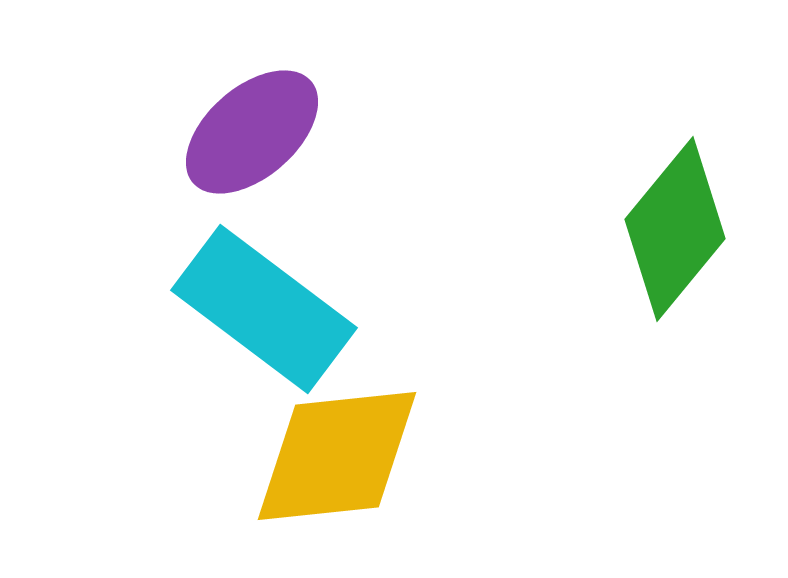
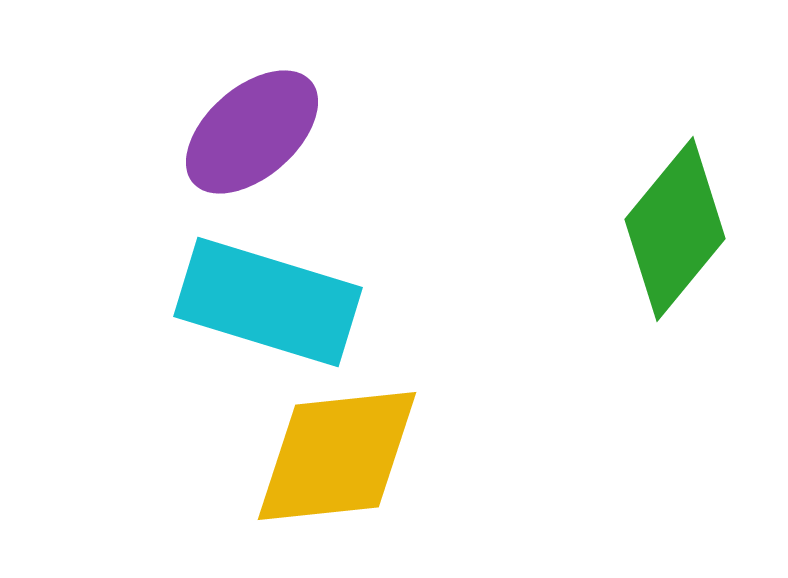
cyan rectangle: moved 4 px right, 7 px up; rotated 20 degrees counterclockwise
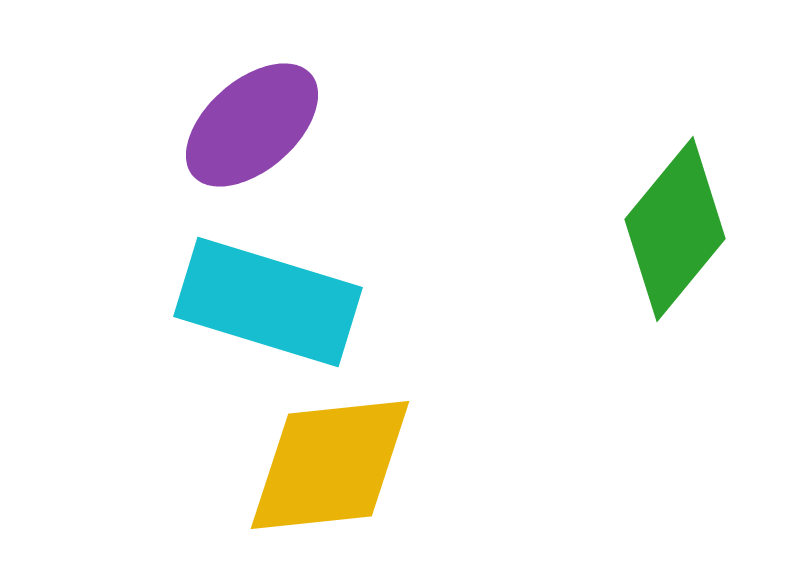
purple ellipse: moved 7 px up
yellow diamond: moved 7 px left, 9 px down
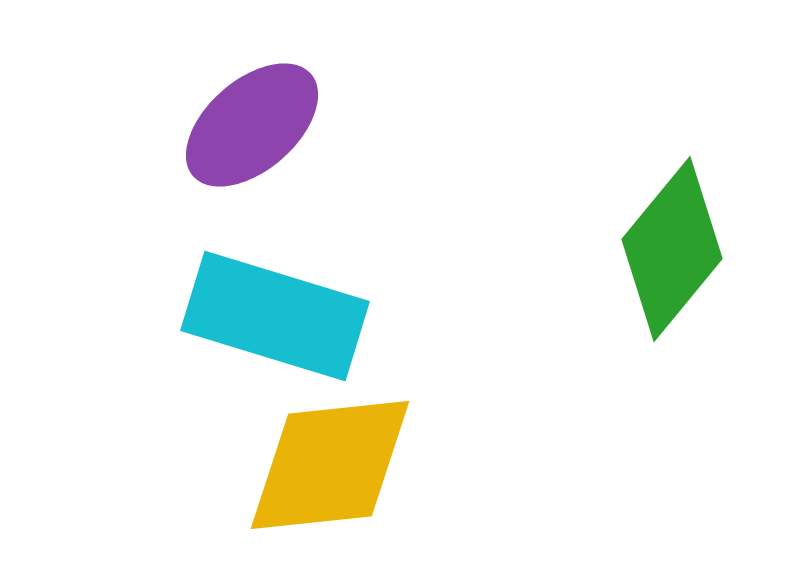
green diamond: moved 3 px left, 20 px down
cyan rectangle: moved 7 px right, 14 px down
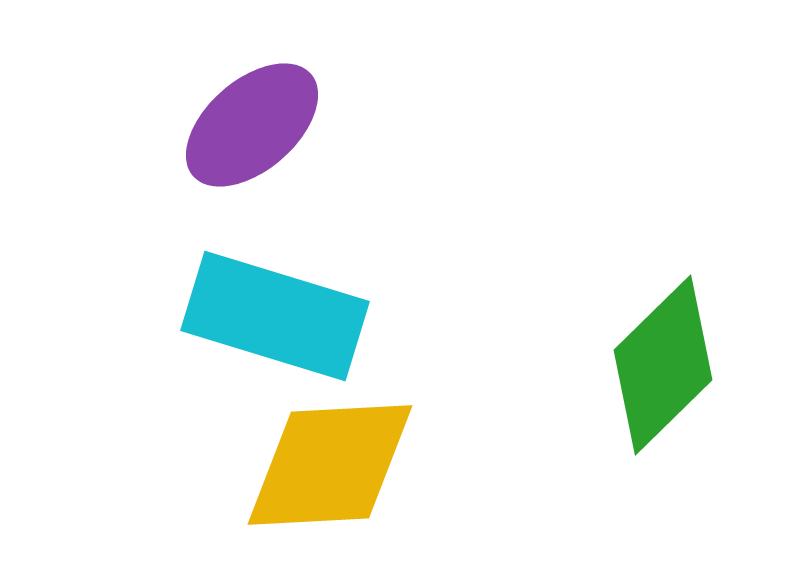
green diamond: moved 9 px left, 116 px down; rotated 6 degrees clockwise
yellow diamond: rotated 3 degrees clockwise
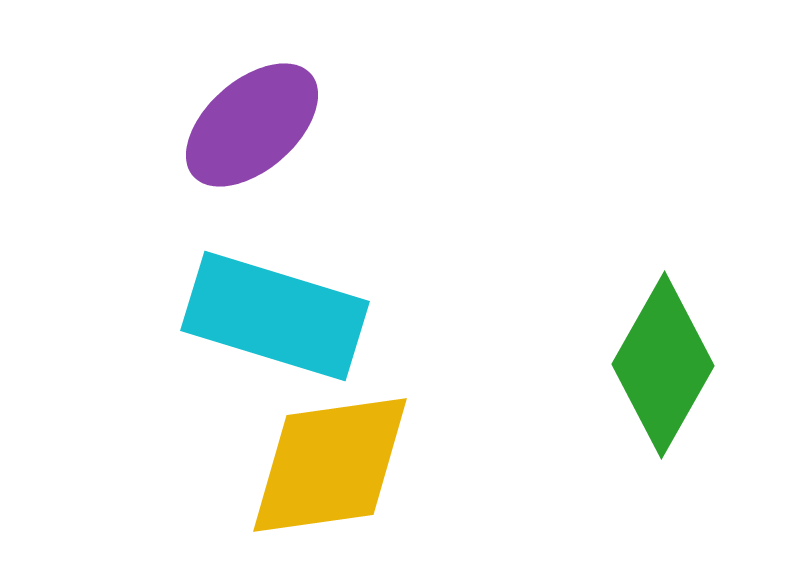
green diamond: rotated 16 degrees counterclockwise
yellow diamond: rotated 5 degrees counterclockwise
